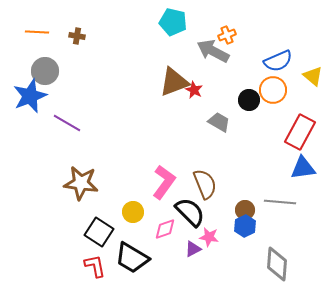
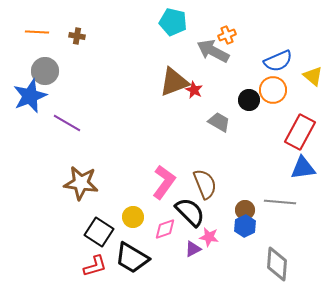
yellow circle: moved 5 px down
red L-shape: rotated 85 degrees clockwise
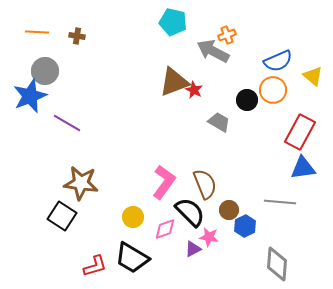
black circle: moved 2 px left
brown circle: moved 16 px left
black square: moved 37 px left, 16 px up
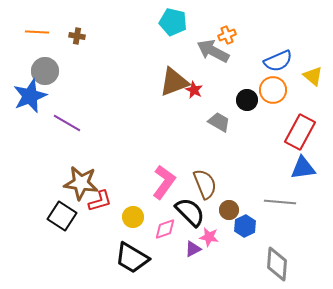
red L-shape: moved 5 px right, 65 px up
